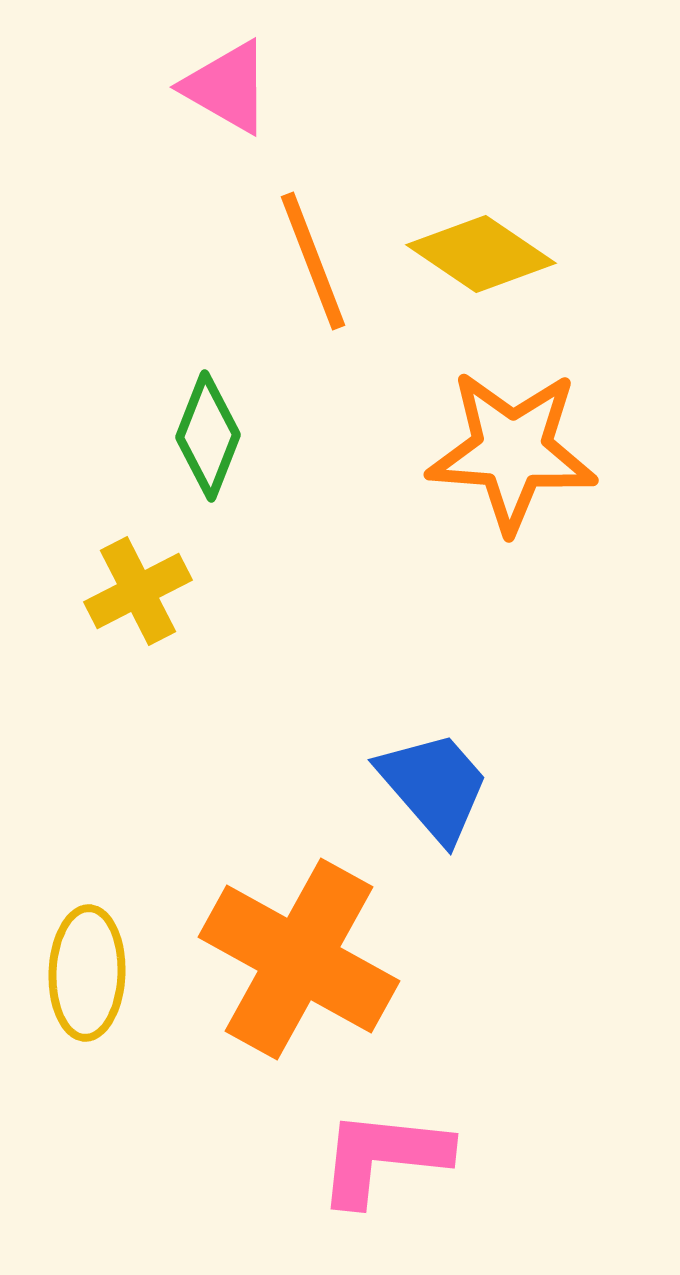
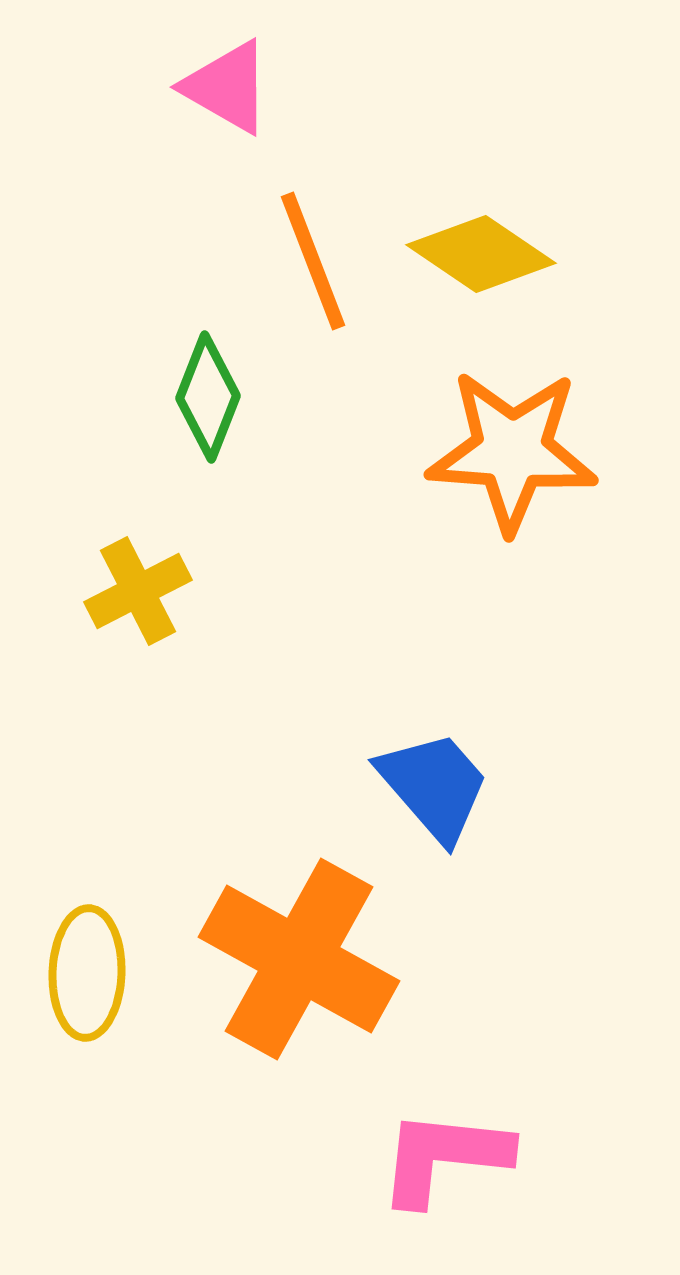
green diamond: moved 39 px up
pink L-shape: moved 61 px right
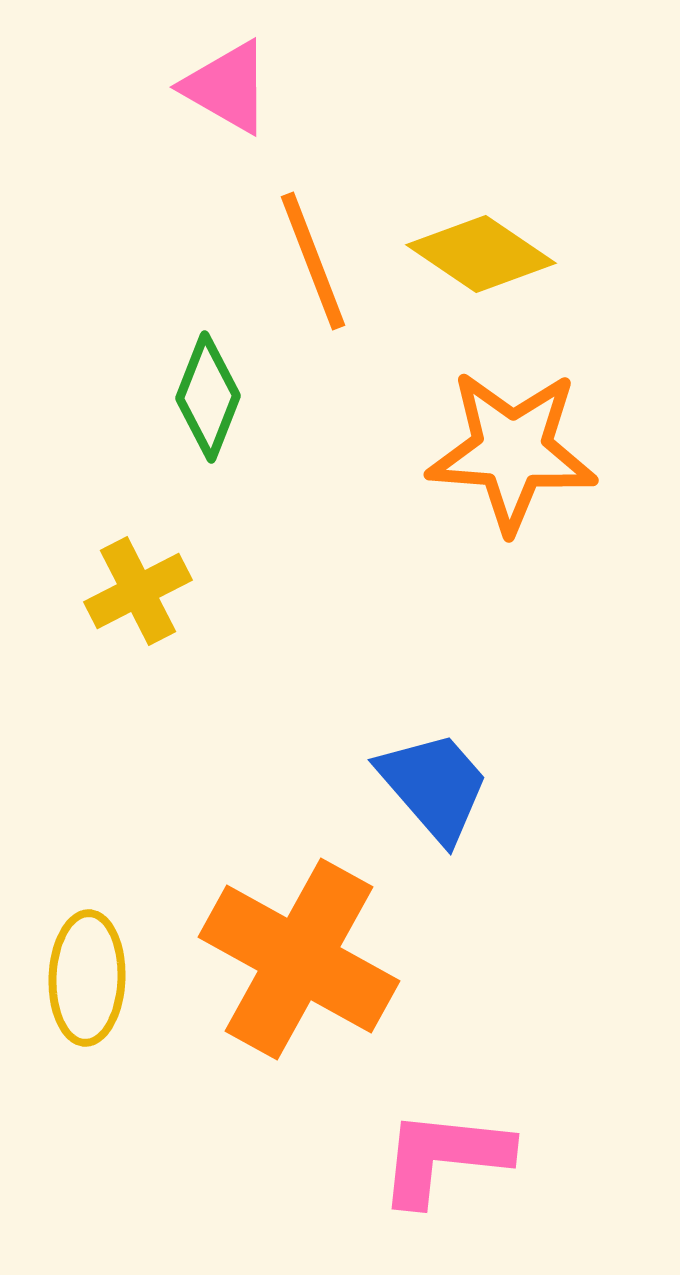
yellow ellipse: moved 5 px down
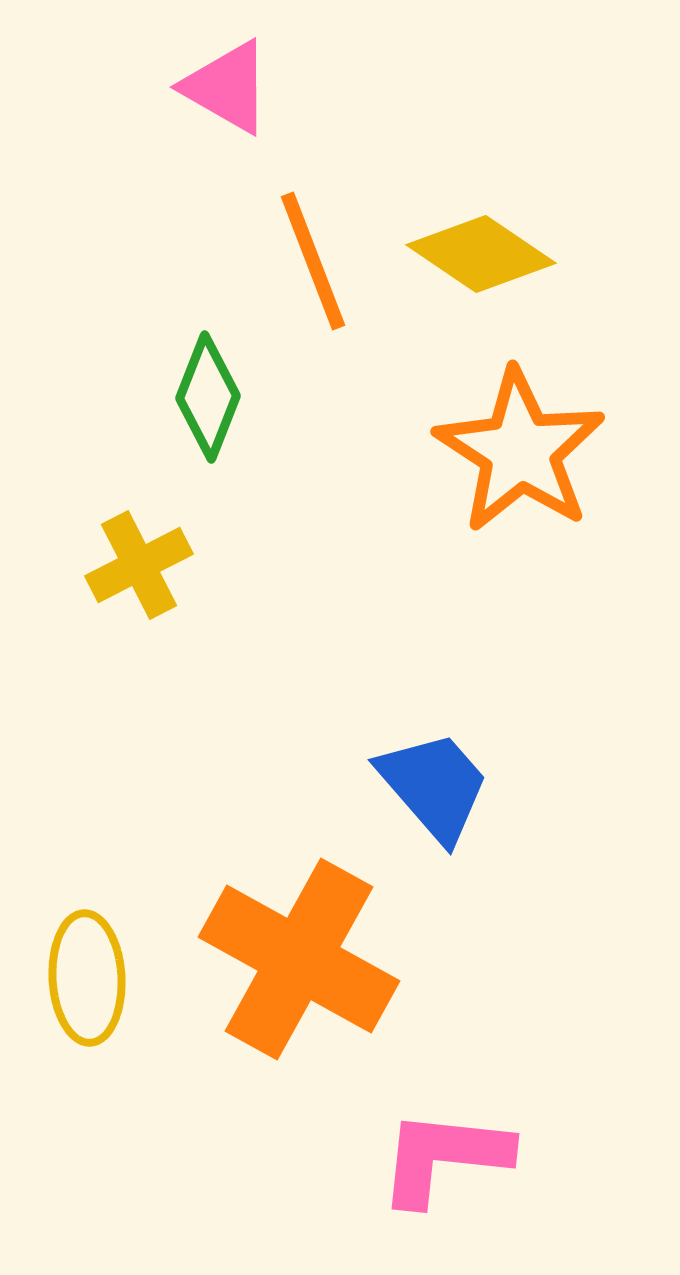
orange star: moved 8 px right; rotated 29 degrees clockwise
yellow cross: moved 1 px right, 26 px up
yellow ellipse: rotated 5 degrees counterclockwise
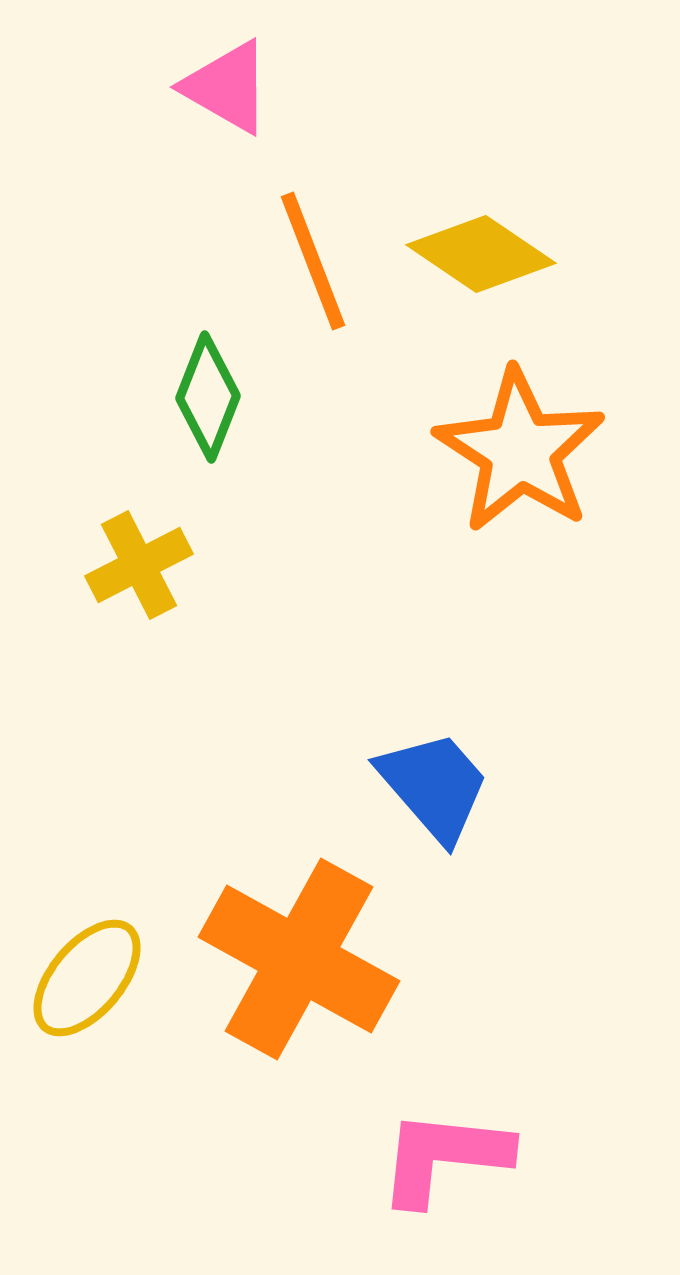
yellow ellipse: rotated 43 degrees clockwise
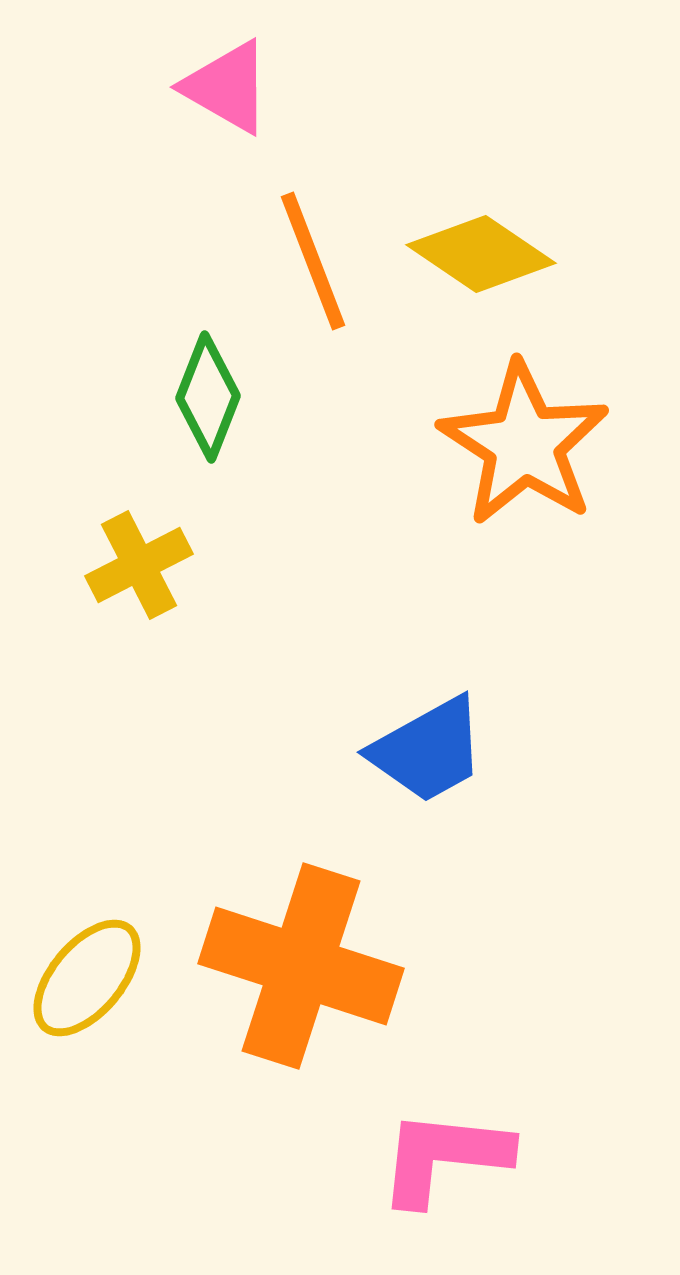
orange star: moved 4 px right, 7 px up
blue trapezoid: moved 6 px left, 36 px up; rotated 102 degrees clockwise
orange cross: moved 2 px right, 7 px down; rotated 11 degrees counterclockwise
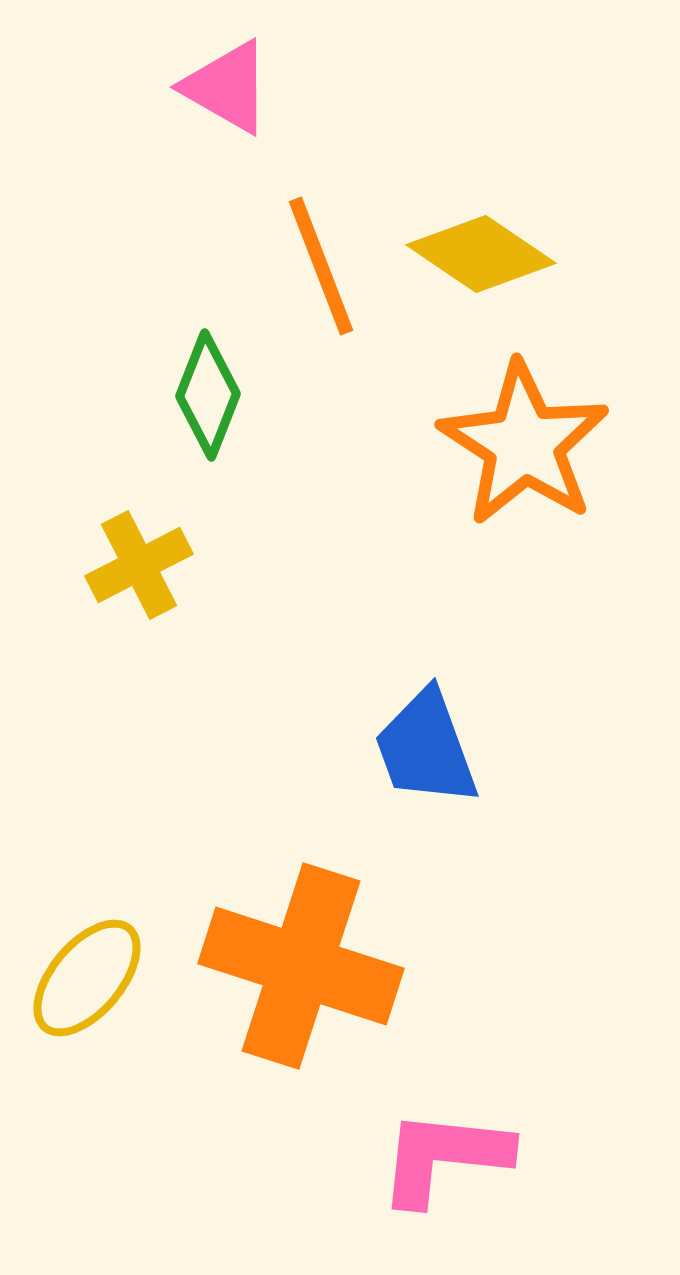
orange line: moved 8 px right, 5 px down
green diamond: moved 2 px up
blue trapezoid: moved 2 px left, 2 px up; rotated 99 degrees clockwise
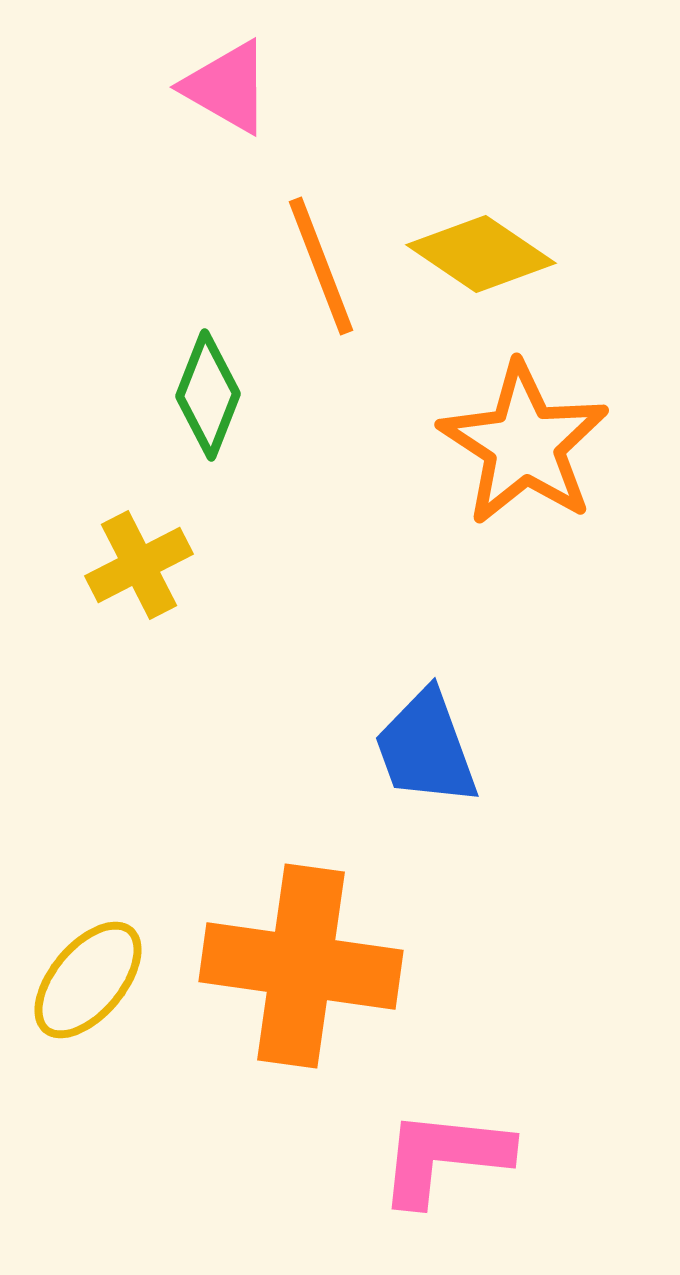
orange cross: rotated 10 degrees counterclockwise
yellow ellipse: moved 1 px right, 2 px down
